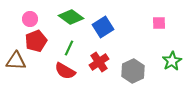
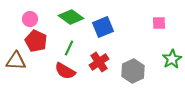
blue square: rotated 10 degrees clockwise
red pentagon: rotated 25 degrees counterclockwise
green star: moved 2 px up
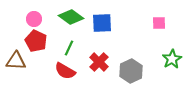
pink circle: moved 4 px right
blue square: moved 1 px left, 4 px up; rotated 20 degrees clockwise
red cross: rotated 12 degrees counterclockwise
gray hexagon: moved 2 px left
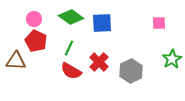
red semicircle: moved 6 px right
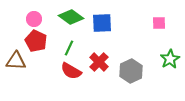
green star: moved 2 px left
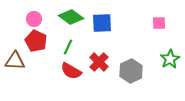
green line: moved 1 px left, 1 px up
brown triangle: moved 1 px left
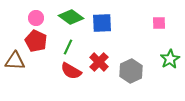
pink circle: moved 2 px right, 1 px up
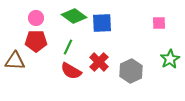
green diamond: moved 3 px right, 1 px up
red pentagon: rotated 25 degrees counterclockwise
